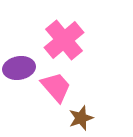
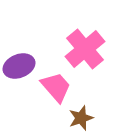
pink cross: moved 21 px right, 9 px down
purple ellipse: moved 2 px up; rotated 12 degrees counterclockwise
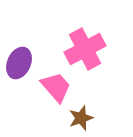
pink cross: rotated 12 degrees clockwise
purple ellipse: moved 3 px up; rotated 44 degrees counterclockwise
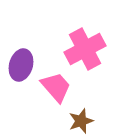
purple ellipse: moved 2 px right, 2 px down; rotated 8 degrees counterclockwise
brown star: moved 3 px down
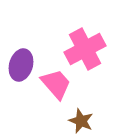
pink trapezoid: moved 3 px up
brown star: rotated 30 degrees counterclockwise
